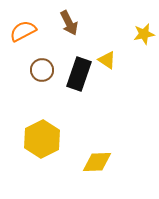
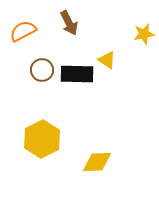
black rectangle: moved 2 px left; rotated 72 degrees clockwise
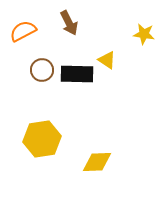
yellow star: rotated 20 degrees clockwise
yellow hexagon: rotated 18 degrees clockwise
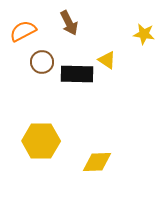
brown circle: moved 8 px up
yellow hexagon: moved 1 px left, 2 px down; rotated 9 degrees clockwise
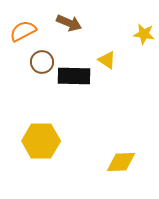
brown arrow: rotated 40 degrees counterclockwise
black rectangle: moved 3 px left, 2 px down
yellow diamond: moved 24 px right
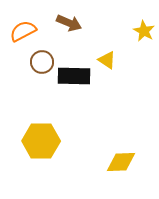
yellow star: moved 3 px up; rotated 20 degrees clockwise
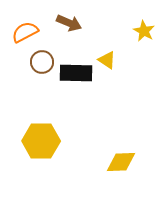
orange semicircle: moved 2 px right, 1 px down
black rectangle: moved 2 px right, 3 px up
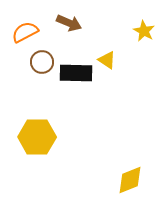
yellow hexagon: moved 4 px left, 4 px up
yellow diamond: moved 9 px right, 18 px down; rotated 20 degrees counterclockwise
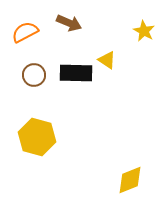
brown circle: moved 8 px left, 13 px down
yellow hexagon: rotated 15 degrees clockwise
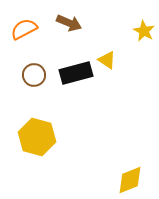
orange semicircle: moved 1 px left, 3 px up
black rectangle: rotated 16 degrees counterclockwise
